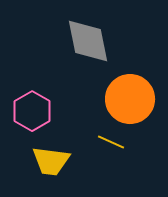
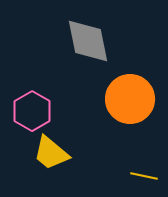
yellow line: moved 33 px right, 34 px down; rotated 12 degrees counterclockwise
yellow trapezoid: moved 8 px up; rotated 33 degrees clockwise
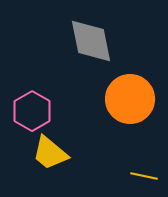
gray diamond: moved 3 px right
yellow trapezoid: moved 1 px left
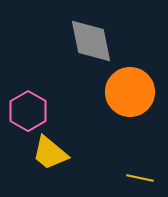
orange circle: moved 7 px up
pink hexagon: moved 4 px left
yellow line: moved 4 px left, 2 px down
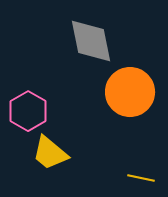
yellow line: moved 1 px right
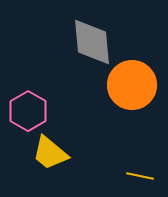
gray diamond: moved 1 px right, 1 px down; rotated 6 degrees clockwise
orange circle: moved 2 px right, 7 px up
yellow line: moved 1 px left, 2 px up
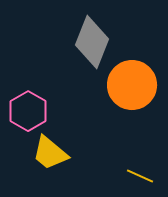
gray diamond: rotated 27 degrees clockwise
yellow line: rotated 12 degrees clockwise
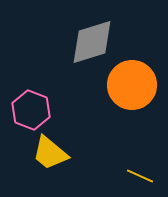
gray diamond: rotated 51 degrees clockwise
pink hexagon: moved 3 px right, 1 px up; rotated 9 degrees counterclockwise
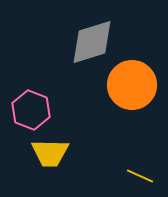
yellow trapezoid: rotated 39 degrees counterclockwise
